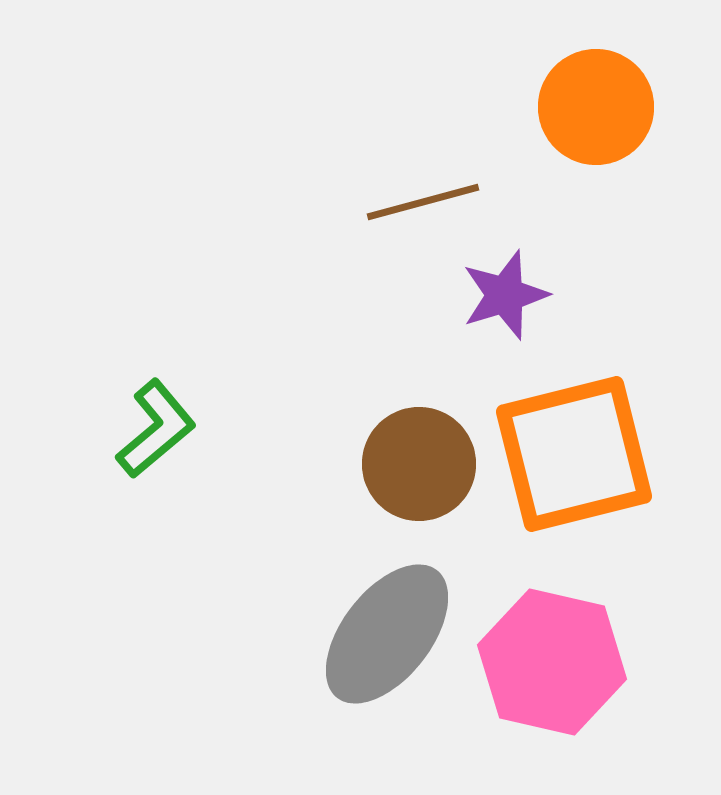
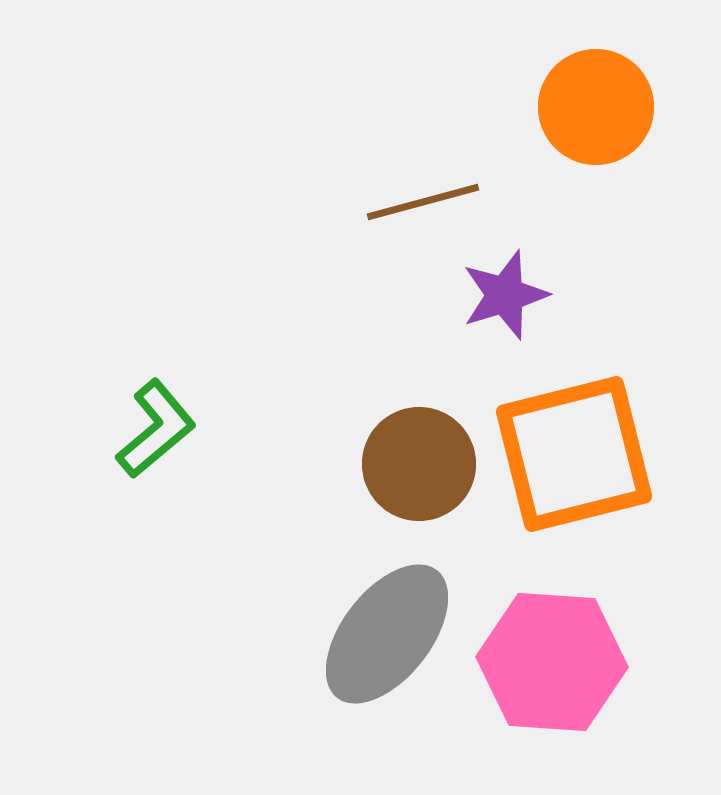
pink hexagon: rotated 9 degrees counterclockwise
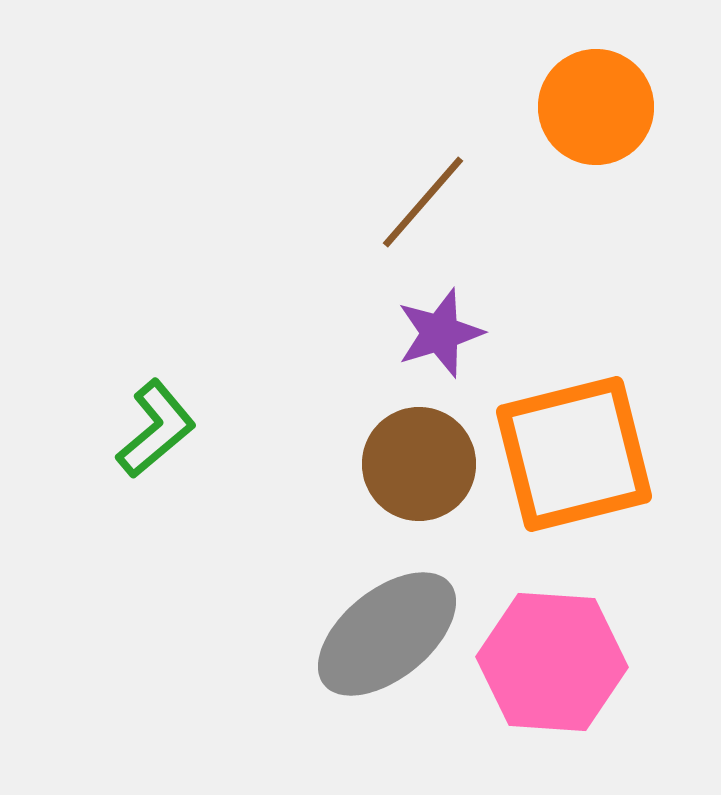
brown line: rotated 34 degrees counterclockwise
purple star: moved 65 px left, 38 px down
gray ellipse: rotated 13 degrees clockwise
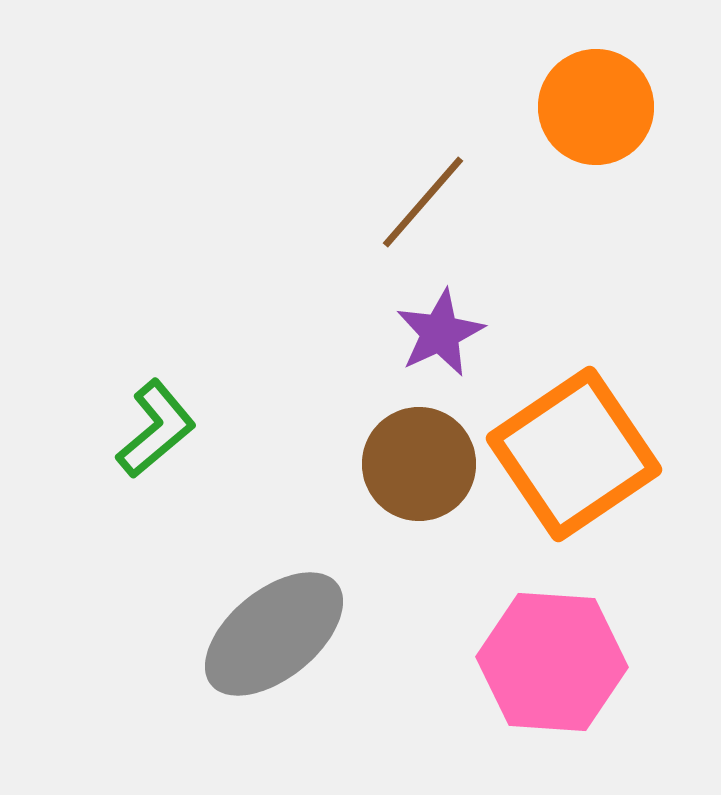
purple star: rotated 8 degrees counterclockwise
orange square: rotated 20 degrees counterclockwise
gray ellipse: moved 113 px left
